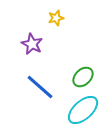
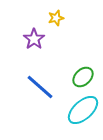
purple star: moved 2 px right, 5 px up; rotated 10 degrees clockwise
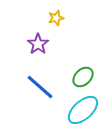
purple star: moved 4 px right, 5 px down
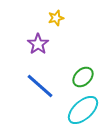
blue line: moved 1 px up
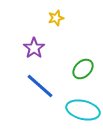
purple star: moved 4 px left, 4 px down
green ellipse: moved 8 px up
cyan ellipse: rotated 56 degrees clockwise
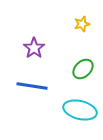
yellow star: moved 26 px right, 6 px down
blue line: moved 8 px left; rotated 32 degrees counterclockwise
cyan ellipse: moved 3 px left
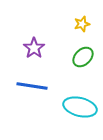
green ellipse: moved 12 px up
cyan ellipse: moved 3 px up
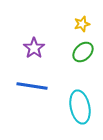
green ellipse: moved 5 px up
cyan ellipse: rotated 64 degrees clockwise
